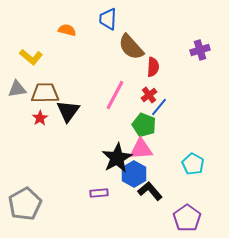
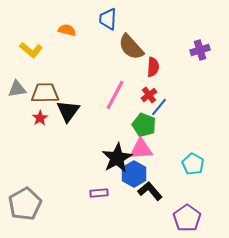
yellow L-shape: moved 7 px up
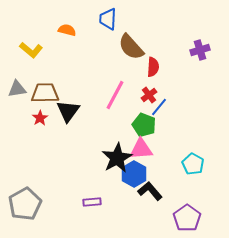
purple rectangle: moved 7 px left, 9 px down
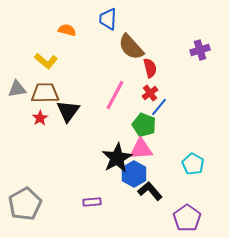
yellow L-shape: moved 15 px right, 11 px down
red semicircle: moved 3 px left, 1 px down; rotated 18 degrees counterclockwise
red cross: moved 1 px right, 2 px up
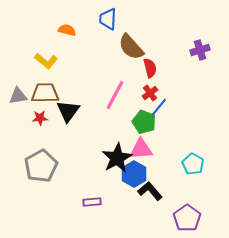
gray triangle: moved 1 px right, 7 px down
red star: rotated 28 degrees clockwise
green pentagon: moved 3 px up
gray pentagon: moved 16 px right, 38 px up
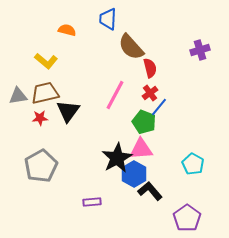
brown trapezoid: rotated 12 degrees counterclockwise
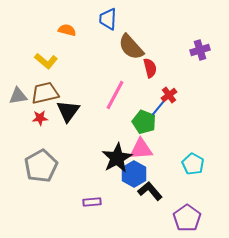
red cross: moved 19 px right, 2 px down
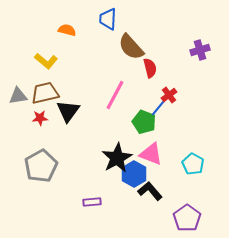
pink triangle: moved 10 px right, 5 px down; rotated 25 degrees clockwise
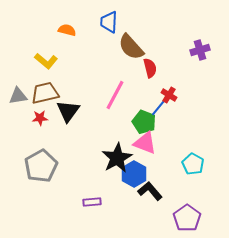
blue trapezoid: moved 1 px right, 3 px down
red cross: rotated 21 degrees counterclockwise
pink triangle: moved 6 px left, 11 px up
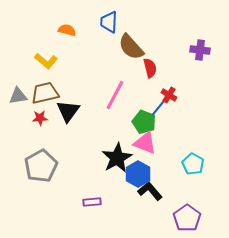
purple cross: rotated 24 degrees clockwise
blue hexagon: moved 4 px right
